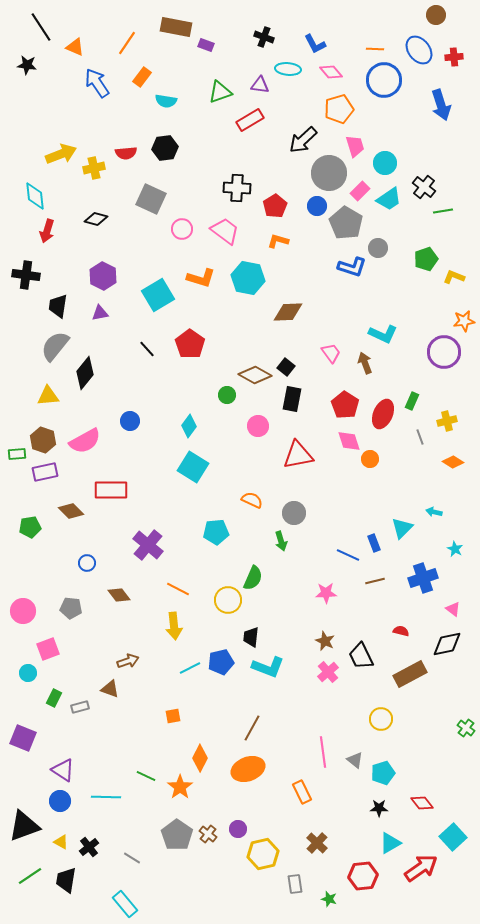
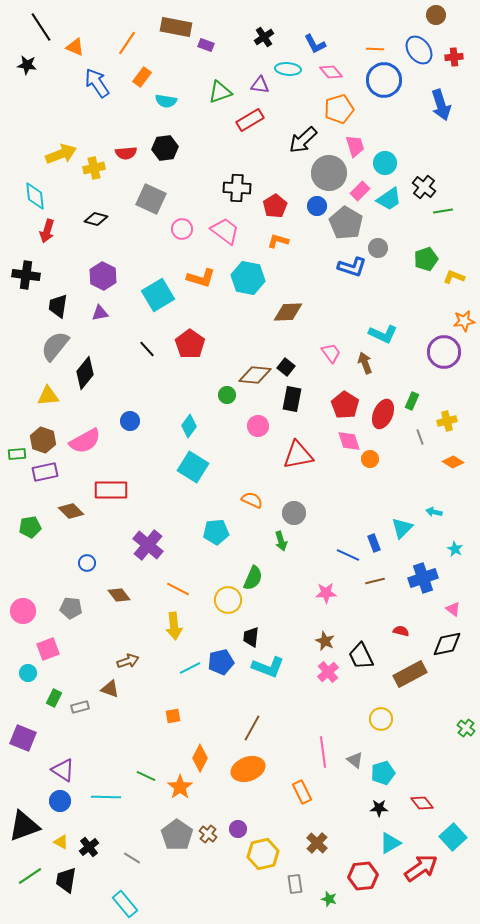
black cross at (264, 37): rotated 36 degrees clockwise
brown diamond at (255, 375): rotated 24 degrees counterclockwise
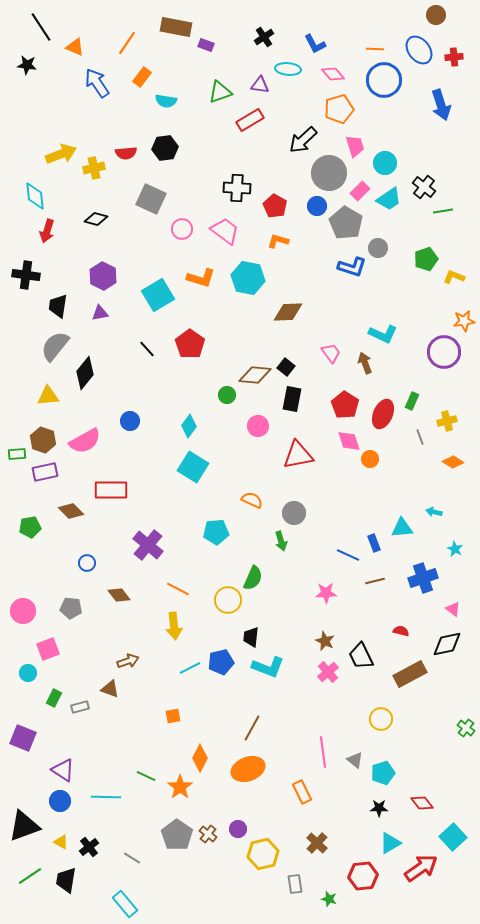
pink diamond at (331, 72): moved 2 px right, 2 px down
red pentagon at (275, 206): rotated 10 degrees counterclockwise
cyan triangle at (402, 528): rotated 40 degrees clockwise
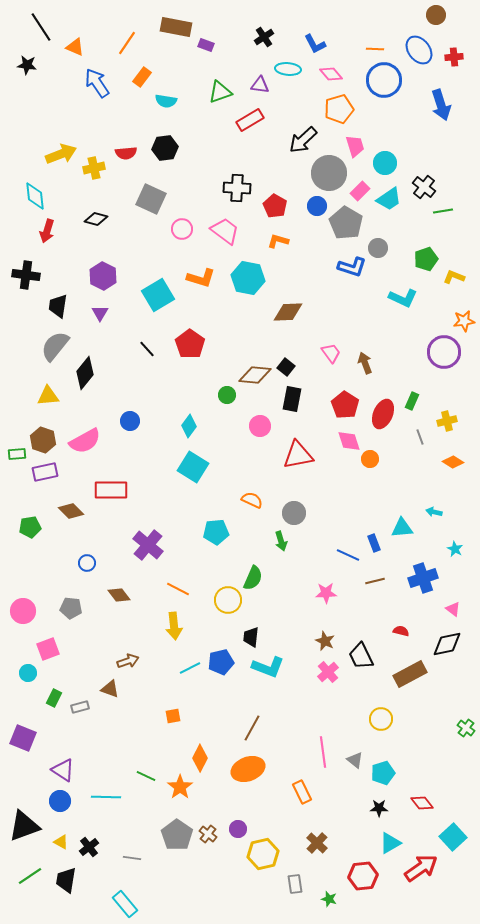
pink diamond at (333, 74): moved 2 px left
purple triangle at (100, 313): rotated 48 degrees counterclockwise
cyan L-shape at (383, 334): moved 20 px right, 36 px up
pink circle at (258, 426): moved 2 px right
gray line at (132, 858): rotated 24 degrees counterclockwise
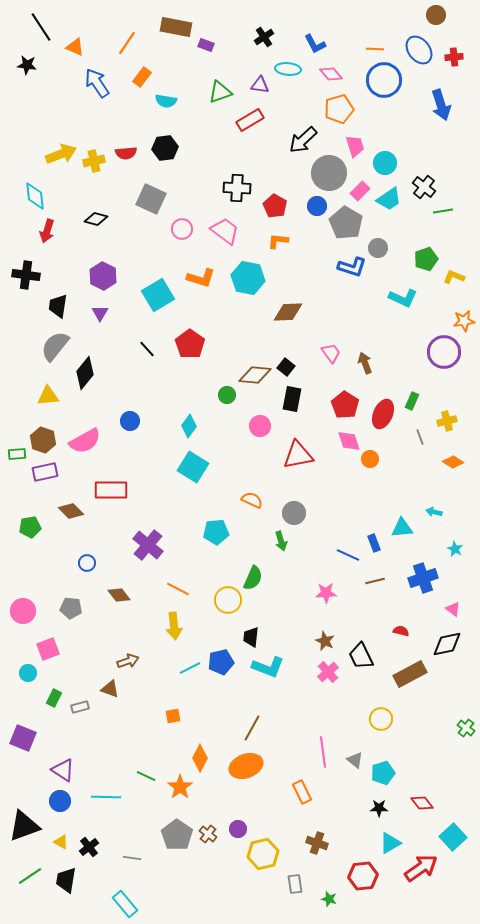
yellow cross at (94, 168): moved 7 px up
orange L-shape at (278, 241): rotated 10 degrees counterclockwise
orange ellipse at (248, 769): moved 2 px left, 3 px up
brown cross at (317, 843): rotated 25 degrees counterclockwise
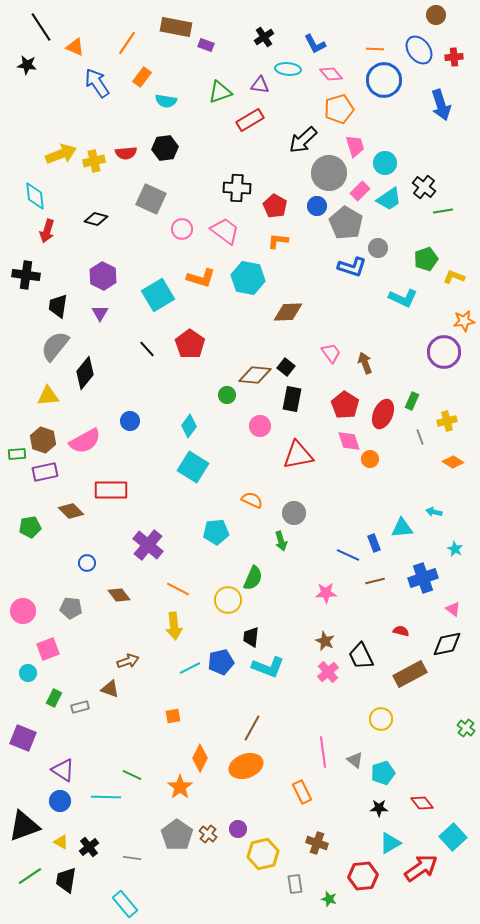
green line at (146, 776): moved 14 px left, 1 px up
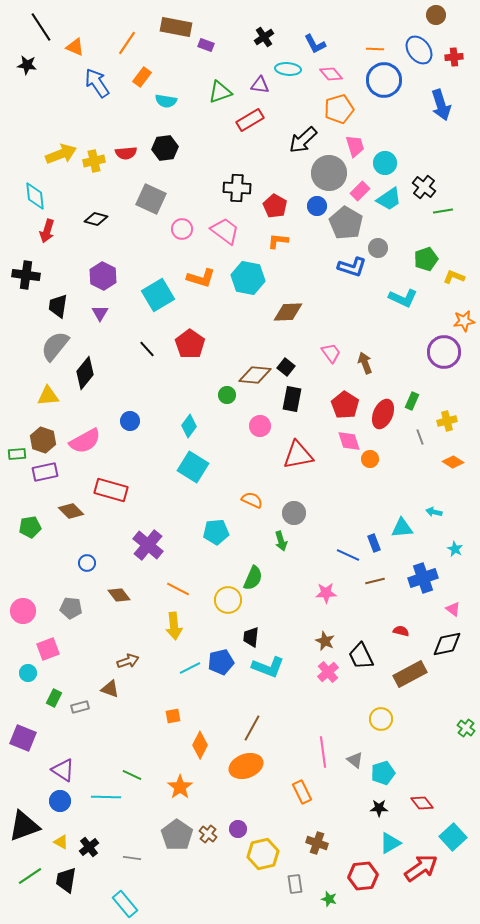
red rectangle at (111, 490): rotated 16 degrees clockwise
orange diamond at (200, 758): moved 13 px up
